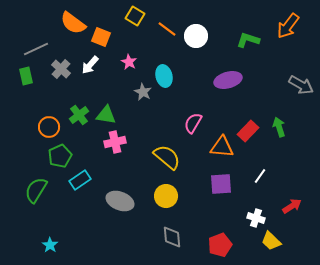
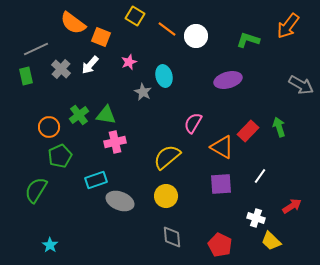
pink star: rotated 21 degrees clockwise
orange triangle: rotated 25 degrees clockwise
yellow semicircle: rotated 80 degrees counterclockwise
cyan rectangle: moved 16 px right; rotated 15 degrees clockwise
red pentagon: rotated 25 degrees counterclockwise
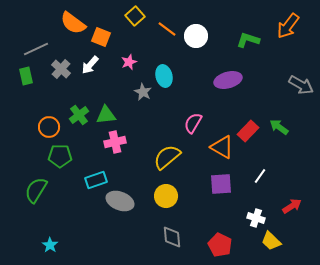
yellow square: rotated 18 degrees clockwise
green triangle: rotated 15 degrees counterclockwise
green arrow: rotated 36 degrees counterclockwise
green pentagon: rotated 25 degrees clockwise
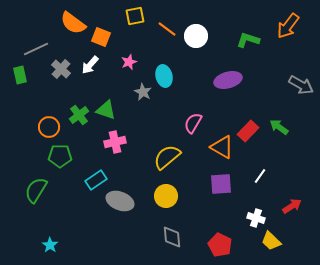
yellow square: rotated 30 degrees clockwise
green rectangle: moved 6 px left, 1 px up
green triangle: moved 5 px up; rotated 25 degrees clockwise
cyan rectangle: rotated 15 degrees counterclockwise
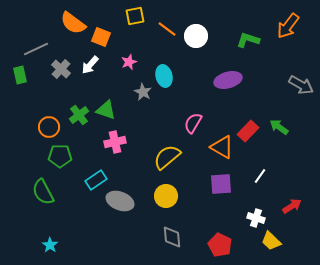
green semicircle: moved 7 px right, 2 px down; rotated 60 degrees counterclockwise
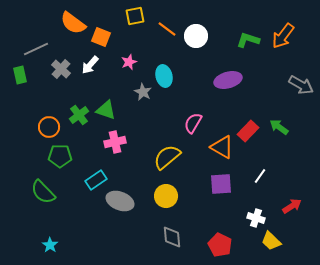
orange arrow: moved 5 px left, 10 px down
green semicircle: rotated 16 degrees counterclockwise
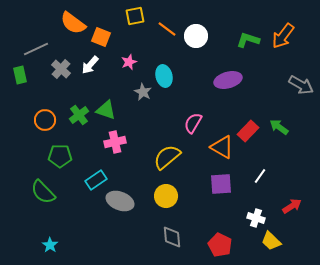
orange circle: moved 4 px left, 7 px up
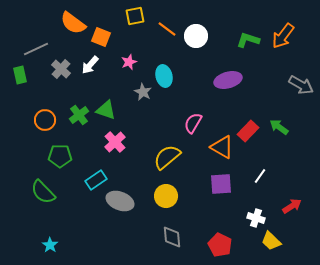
pink cross: rotated 30 degrees counterclockwise
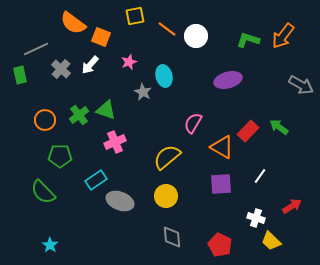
pink cross: rotated 20 degrees clockwise
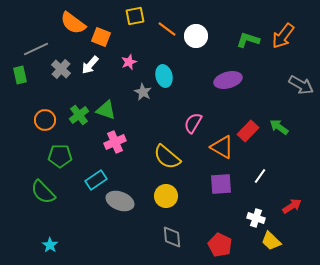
yellow semicircle: rotated 100 degrees counterclockwise
